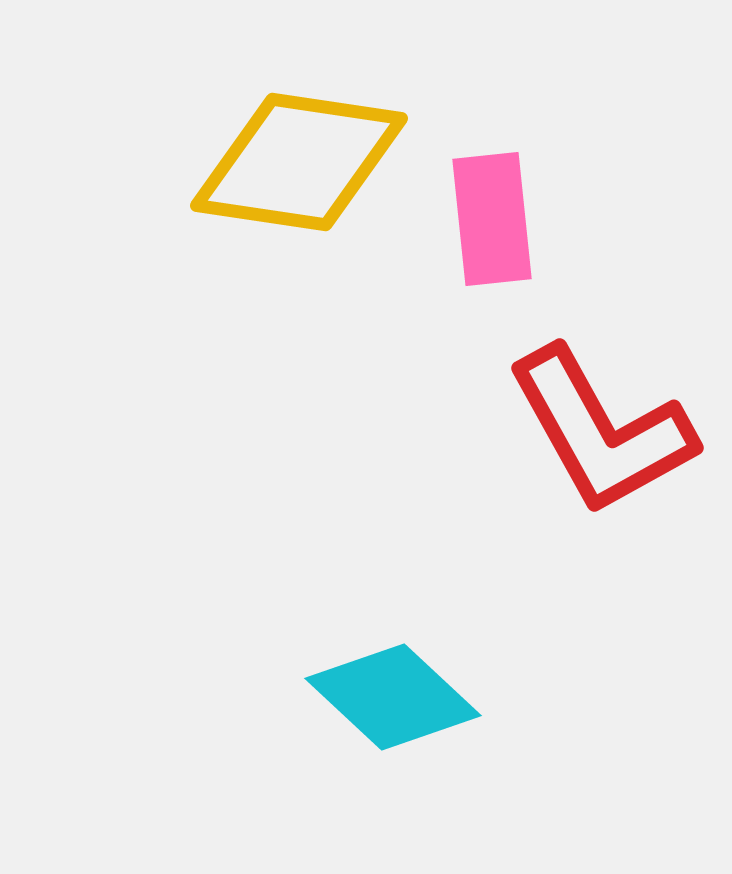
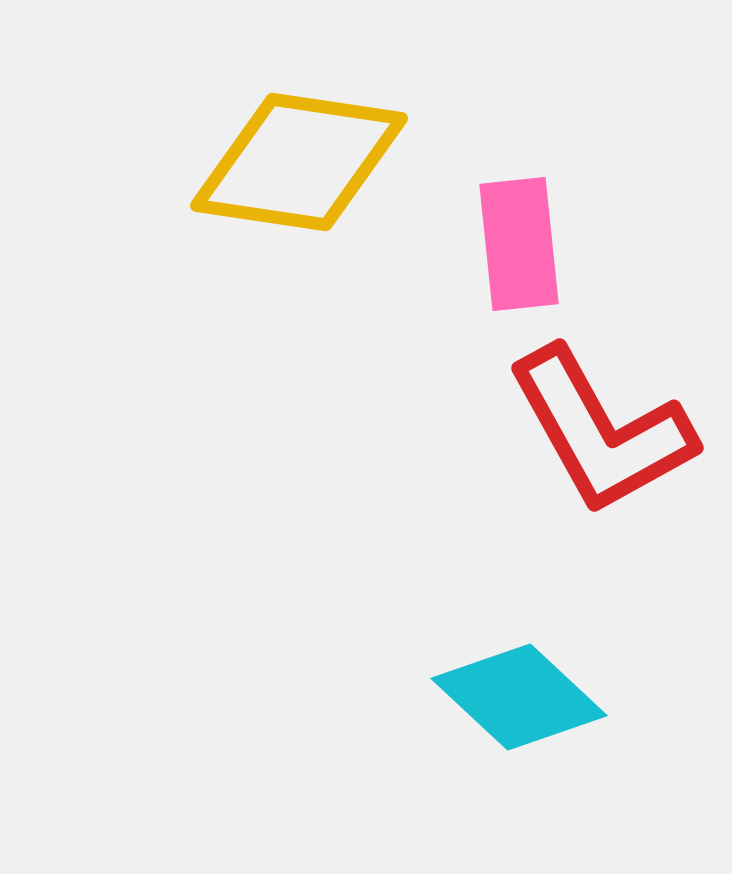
pink rectangle: moved 27 px right, 25 px down
cyan diamond: moved 126 px right
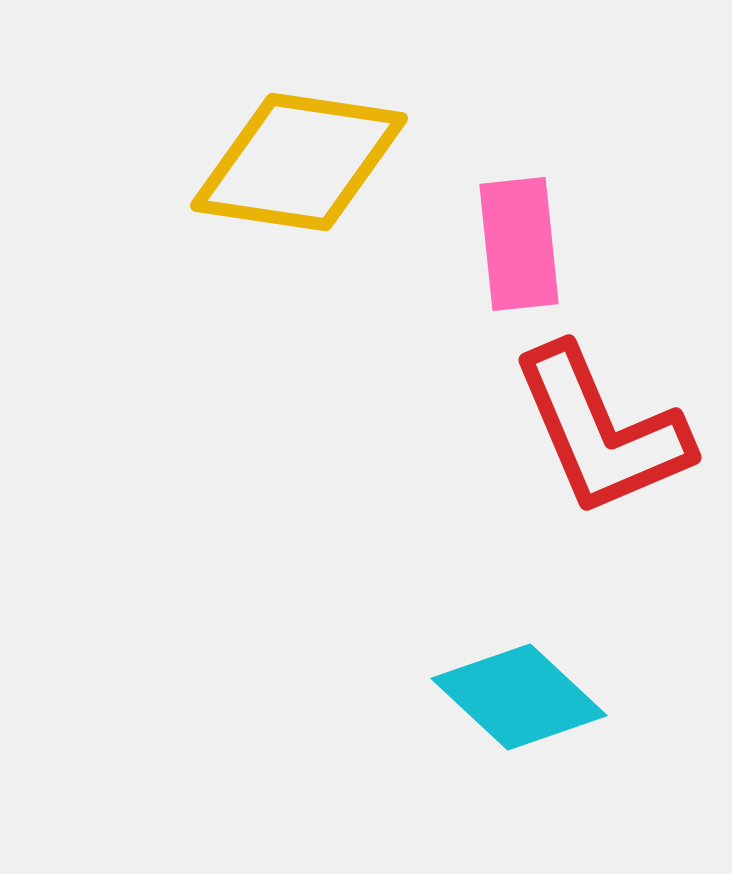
red L-shape: rotated 6 degrees clockwise
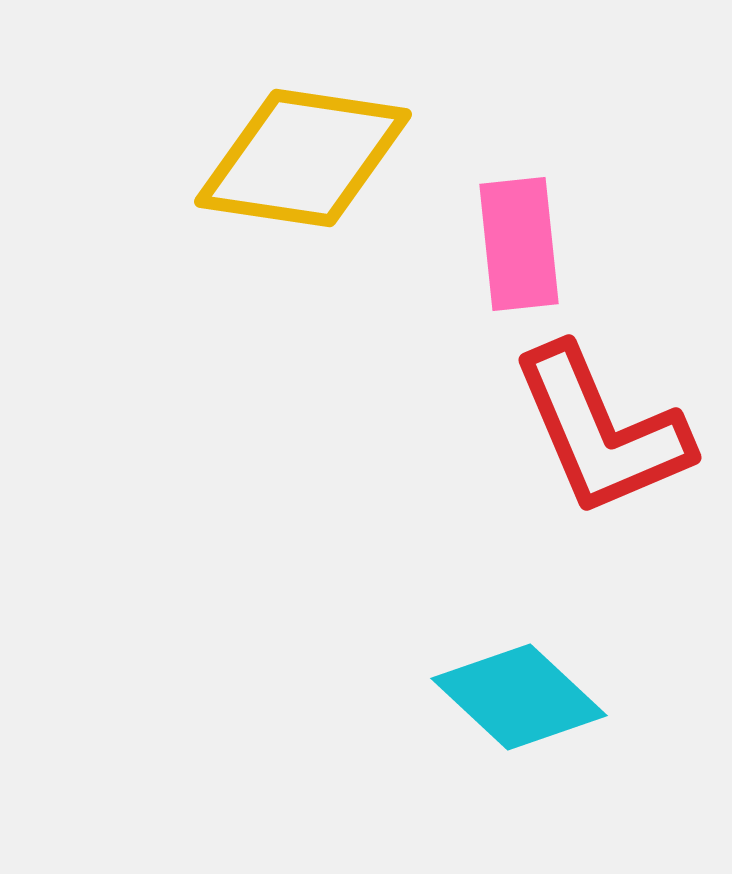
yellow diamond: moved 4 px right, 4 px up
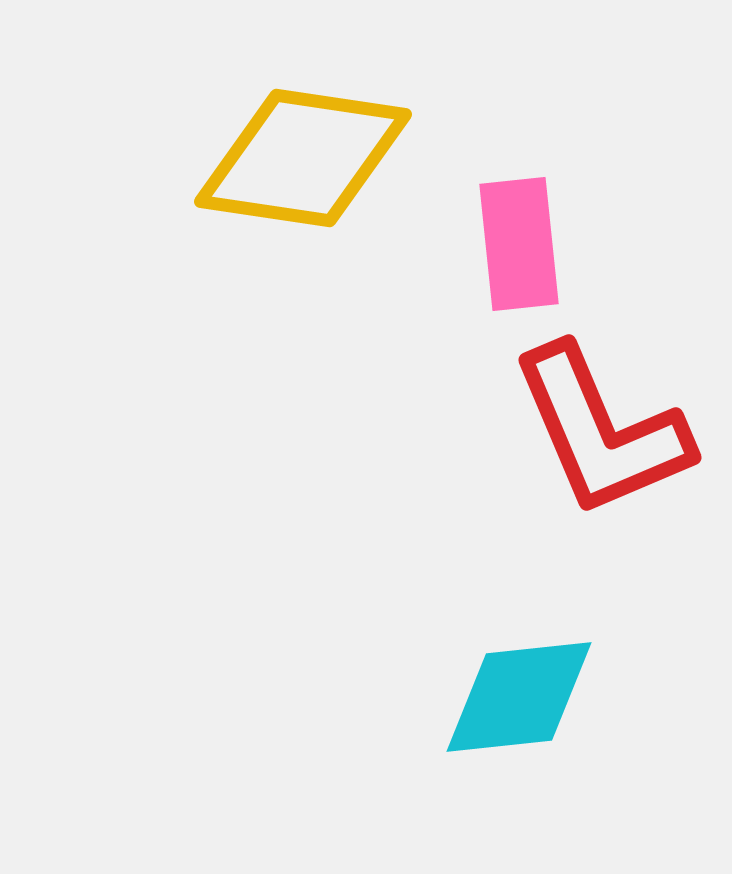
cyan diamond: rotated 49 degrees counterclockwise
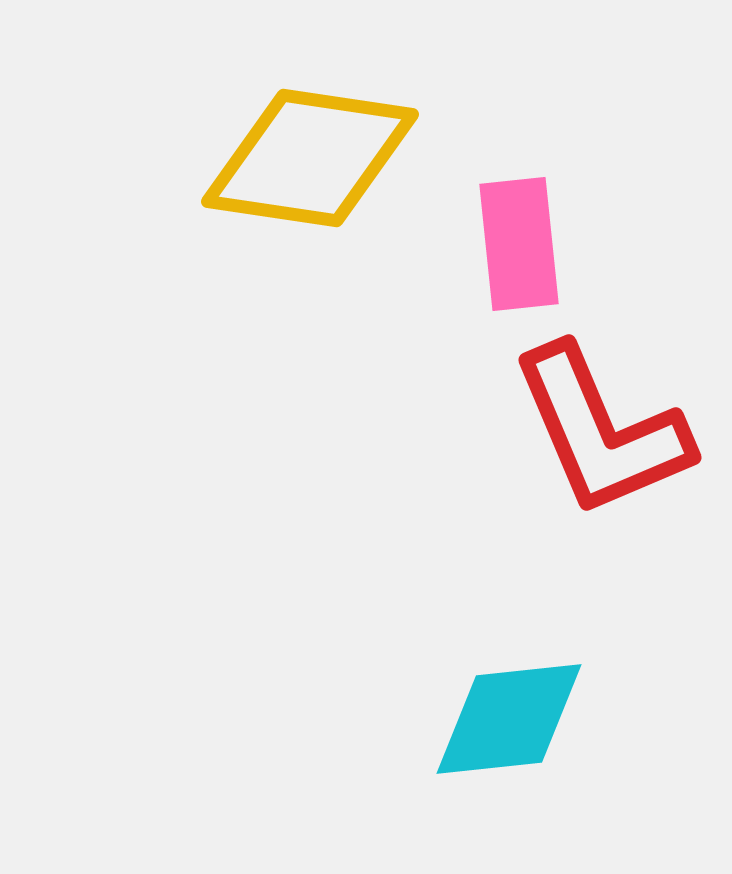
yellow diamond: moved 7 px right
cyan diamond: moved 10 px left, 22 px down
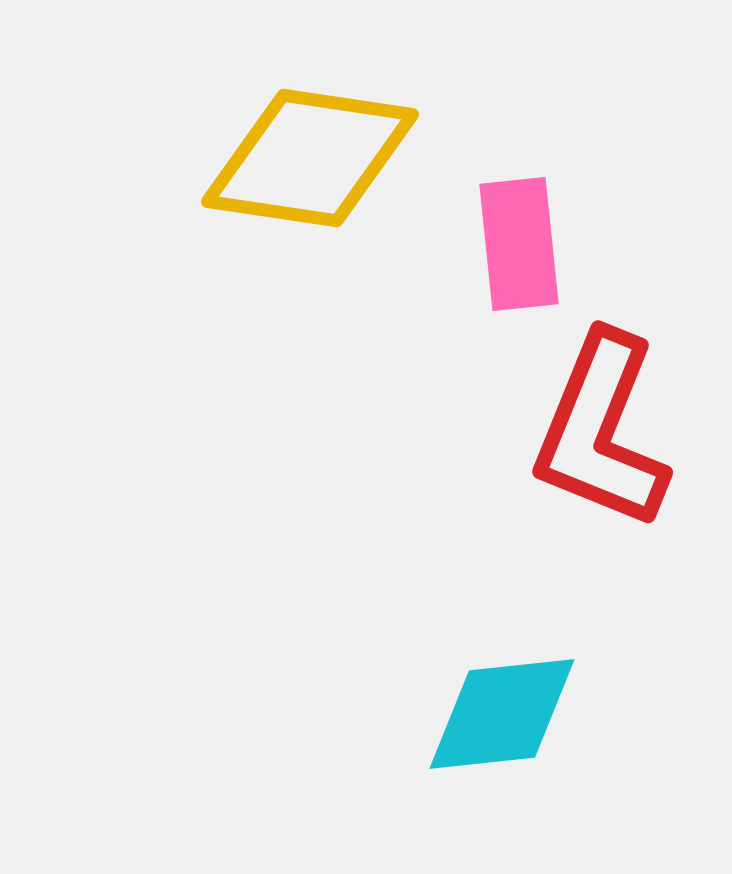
red L-shape: rotated 45 degrees clockwise
cyan diamond: moved 7 px left, 5 px up
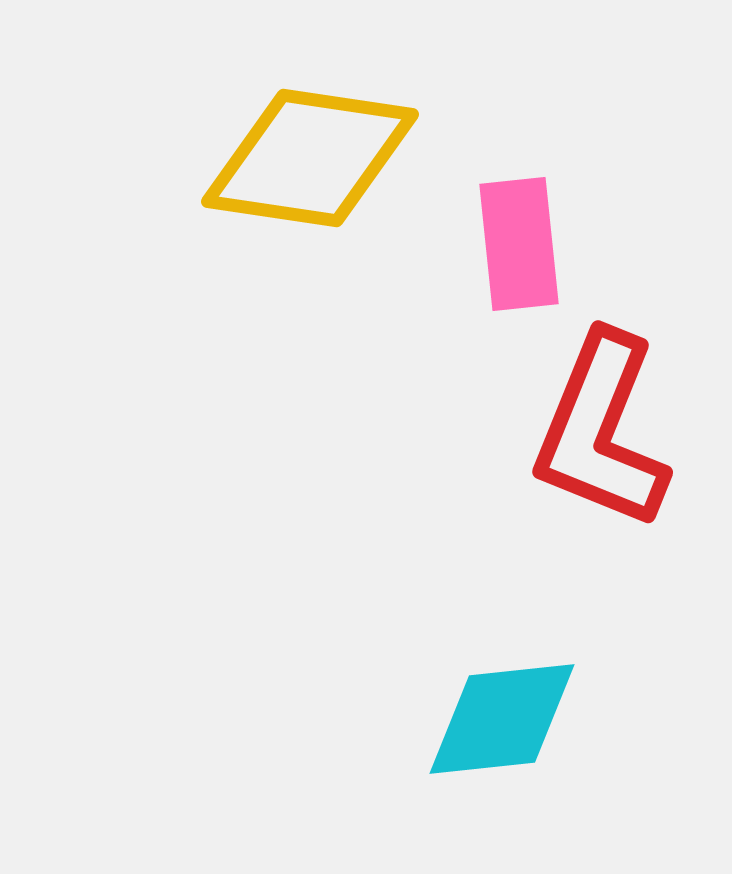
cyan diamond: moved 5 px down
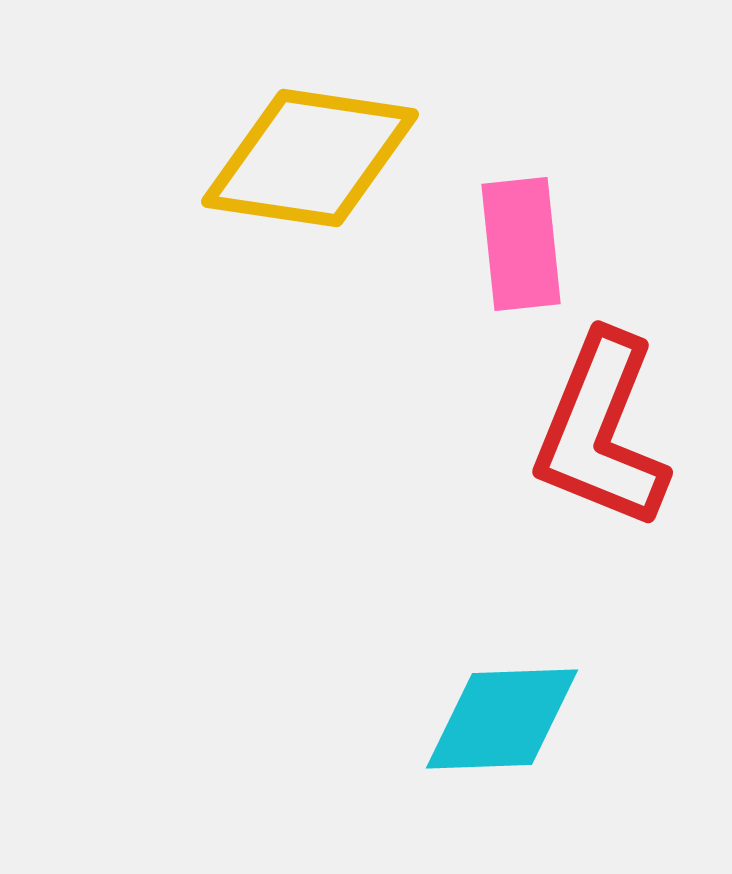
pink rectangle: moved 2 px right
cyan diamond: rotated 4 degrees clockwise
